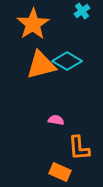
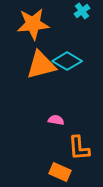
orange star: rotated 28 degrees clockwise
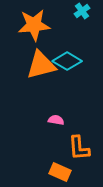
orange star: moved 1 px right, 1 px down
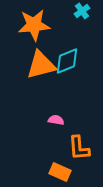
cyan diamond: rotated 52 degrees counterclockwise
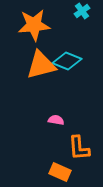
cyan diamond: rotated 44 degrees clockwise
